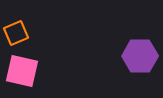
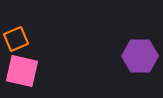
orange square: moved 6 px down
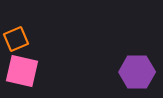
purple hexagon: moved 3 px left, 16 px down
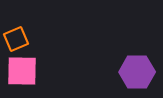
pink square: rotated 12 degrees counterclockwise
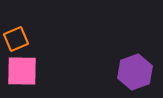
purple hexagon: moved 2 px left; rotated 20 degrees counterclockwise
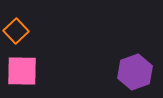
orange square: moved 8 px up; rotated 20 degrees counterclockwise
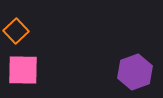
pink square: moved 1 px right, 1 px up
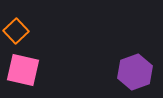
pink square: rotated 12 degrees clockwise
